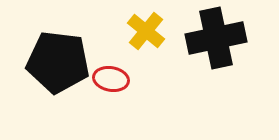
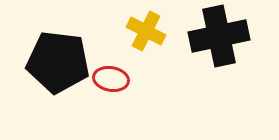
yellow cross: rotated 12 degrees counterclockwise
black cross: moved 3 px right, 2 px up
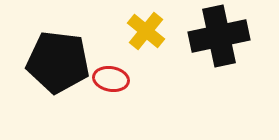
yellow cross: rotated 12 degrees clockwise
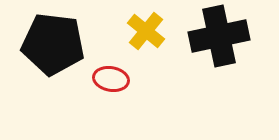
black pentagon: moved 5 px left, 18 px up
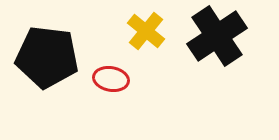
black cross: moved 2 px left; rotated 22 degrees counterclockwise
black pentagon: moved 6 px left, 13 px down
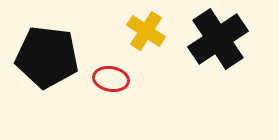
yellow cross: rotated 6 degrees counterclockwise
black cross: moved 1 px right, 3 px down
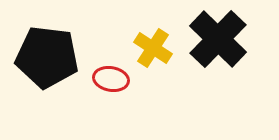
yellow cross: moved 7 px right, 17 px down
black cross: rotated 12 degrees counterclockwise
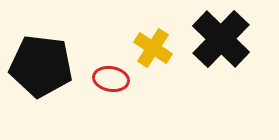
black cross: moved 3 px right
black pentagon: moved 6 px left, 9 px down
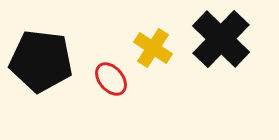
black pentagon: moved 5 px up
red ellipse: rotated 40 degrees clockwise
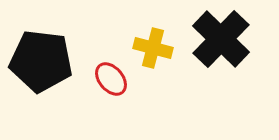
yellow cross: rotated 18 degrees counterclockwise
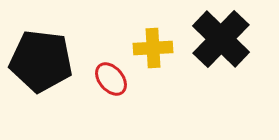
yellow cross: rotated 18 degrees counterclockwise
